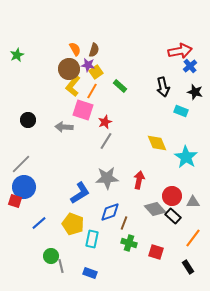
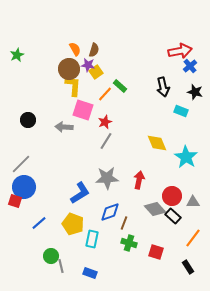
yellow L-shape at (73, 86): rotated 145 degrees clockwise
orange line at (92, 91): moved 13 px right, 3 px down; rotated 14 degrees clockwise
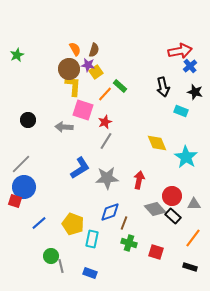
blue L-shape at (80, 193): moved 25 px up
gray triangle at (193, 202): moved 1 px right, 2 px down
black rectangle at (188, 267): moved 2 px right; rotated 40 degrees counterclockwise
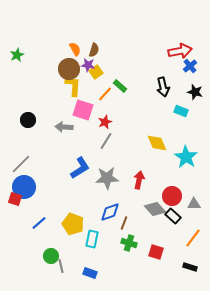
red square at (15, 201): moved 2 px up
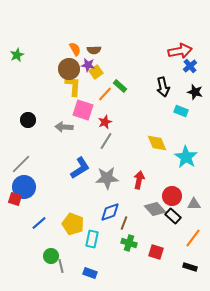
brown semicircle at (94, 50): rotated 72 degrees clockwise
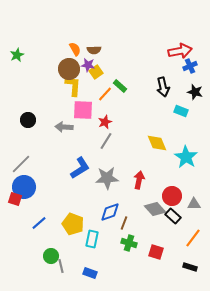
blue cross at (190, 66): rotated 16 degrees clockwise
pink square at (83, 110): rotated 15 degrees counterclockwise
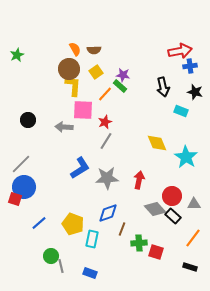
purple star at (88, 65): moved 35 px right, 10 px down
blue cross at (190, 66): rotated 16 degrees clockwise
blue diamond at (110, 212): moved 2 px left, 1 px down
brown line at (124, 223): moved 2 px left, 6 px down
green cross at (129, 243): moved 10 px right; rotated 21 degrees counterclockwise
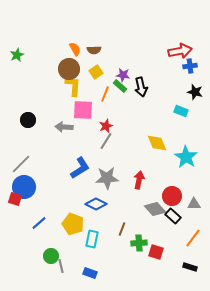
black arrow at (163, 87): moved 22 px left
orange line at (105, 94): rotated 21 degrees counterclockwise
red star at (105, 122): moved 1 px right, 4 px down
blue diamond at (108, 213): moved 12 px left, 9 px up; rotated 45 degrees clockwise
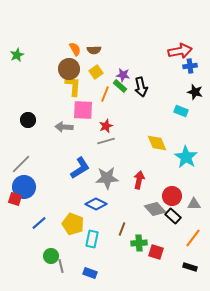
gray line at (106, 141): rotated 42 degrees clockwise
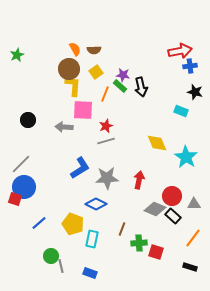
gray diamond at (155, 209): rotated 25 degrees counterclockwise
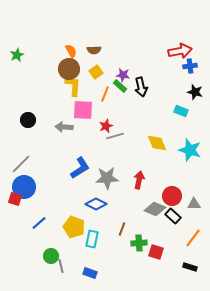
orange semicircle at (75, 49): moved 4 px left, 2 px down
gray line at (106, 141): moved 9 px right, 5 px up
cyan star at (186, 157): moved 4 px right, 7 px up; rotated 15 degrees counterclockwise
yellow pentagon at (73, 224): moved 1 px right, 3 px down
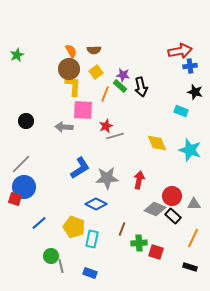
black circle at (28, 120): moved 2 px left, 1 px down
orange line at (193, 238): rotated 12 degrees counterclockwise
